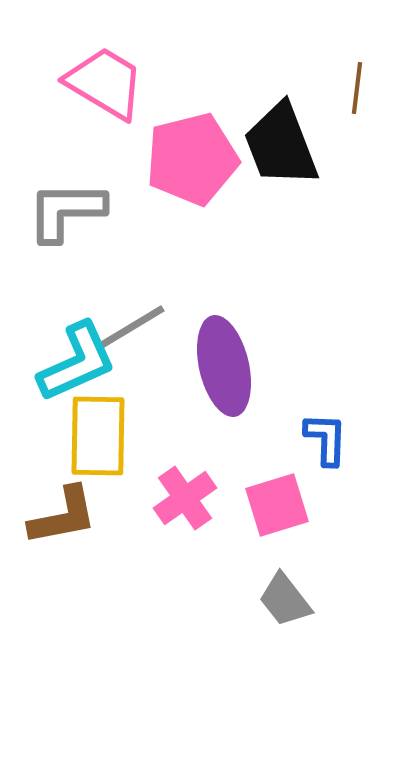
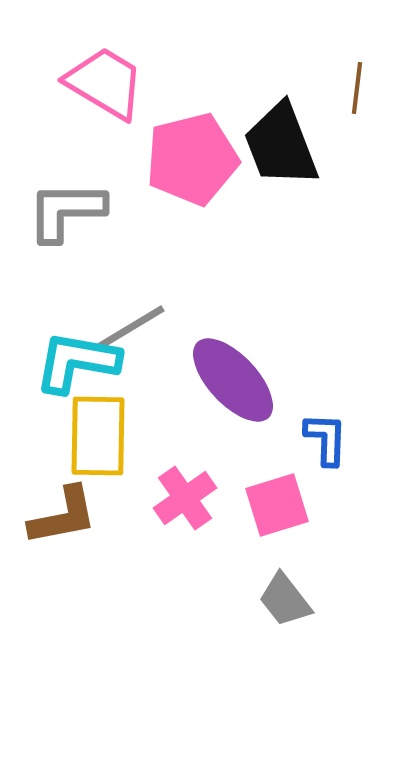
cyan L-shape: rotated 146 degrees counterclockwise
purple ellipse: moved 9 px right, 14 px down; rotated 30 degrees counterclockwise
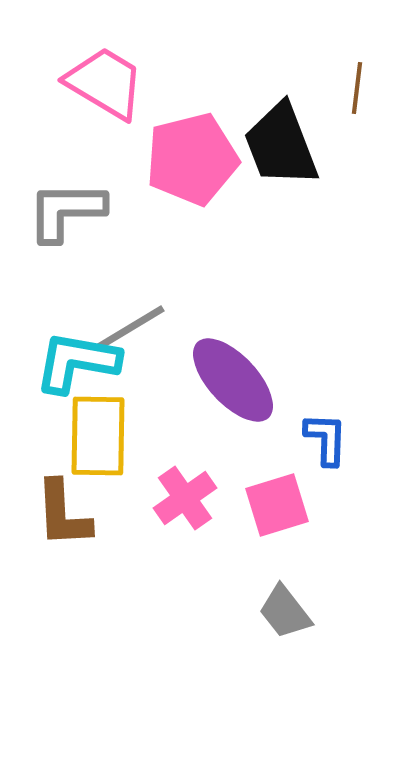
brown L-shape: moved 2 px up; rotated 98 degrees clockwise
gray trapezoid: moved 12 px down
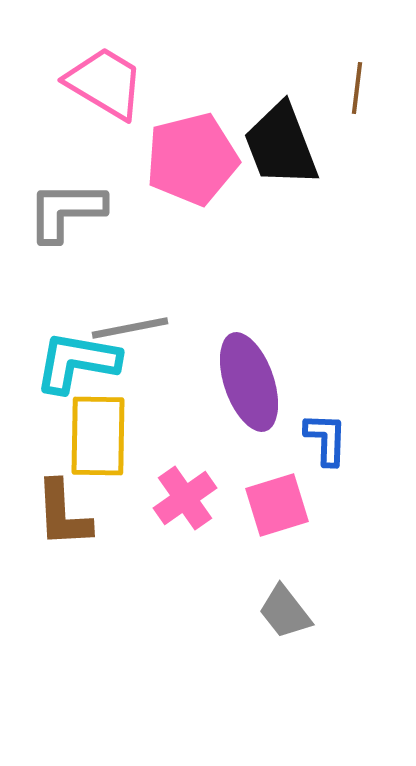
gray line: rotated 20 degrees clockwise
purple ellipse: moved 16 px right, 2 px down; rotated 24 degrees clockwise
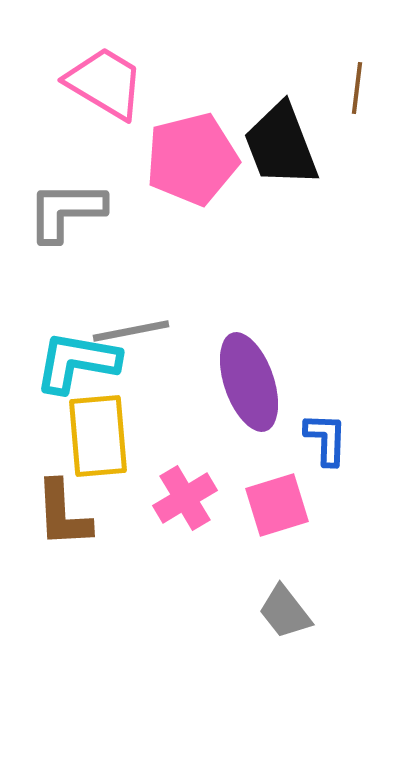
gray line: moved 1 px right, 3 px down
yellow rectangle: rotated 6 degrees counterclockwise
pink cross: rotated 4 degrees clockwise
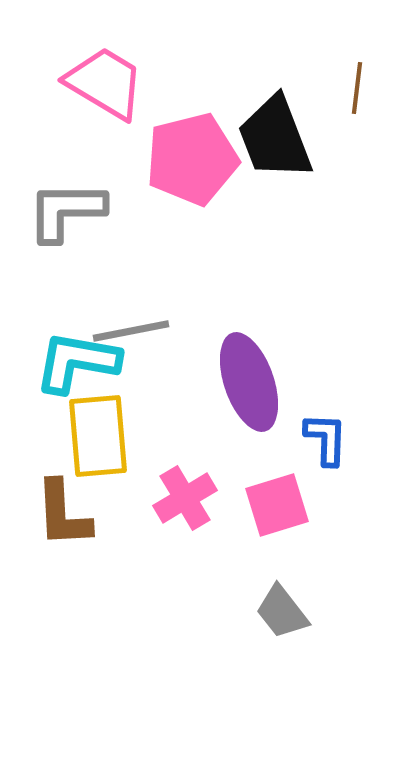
black trapezoid: moved 6 px left, 7 px up
gray trapezoid: moved 3 px left
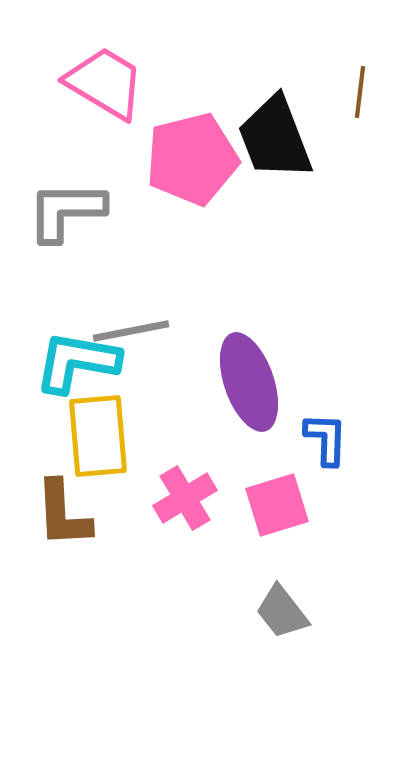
brown line: moved 3 px right, 4 px down
